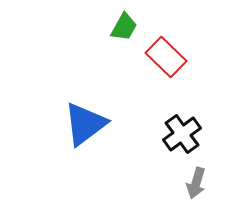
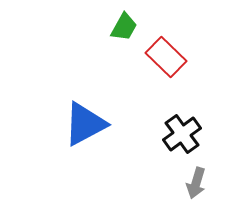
blue triangle: rotated 9 degrees clockwise
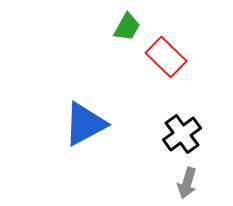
green trapezoid: moved 3 px right
gray arrow: moved 9 px left
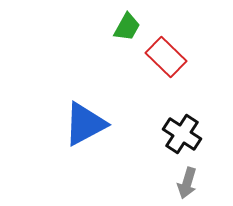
black cross: rotated 21 degrees counterclockwise
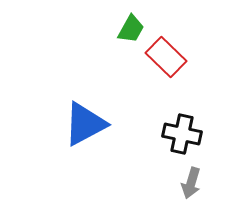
green trapezoid: moved 4 px right, 2 px down
black cross: rotated 21 degrees counterclockwise
gray arrow: moved 4 px right
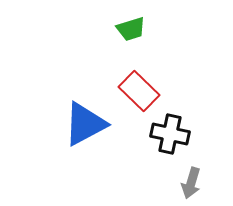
green trapezoid: rotated 44 degrees clockwise
red rectangle: moved 27 px left, 34 px down
black cross: moved 12 px left
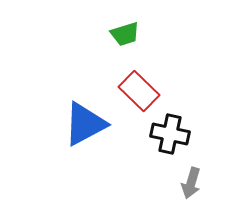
green trapezoid: moved 6 px left, 5 px down
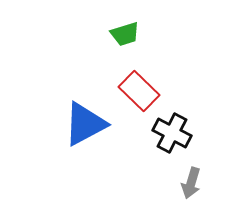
black cross: moved 2 px right, 1 px up; rotated 15 degrees clockwise
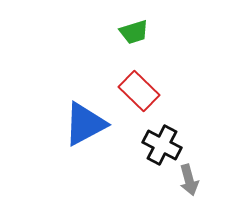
green trapezoid: moved 9 px right, 2 px up
black cross: moved 10 px left, 12 px down
gray arrow: moved 2 px left, 3 px up; rotated 32 degrees counterclockwise
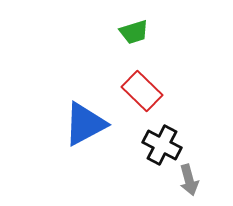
red rectangle: moved 3 px right
